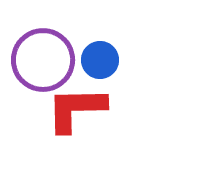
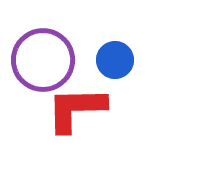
blue circle: moved 15 px right
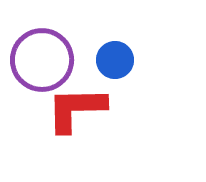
purple circle: moved 1 px left
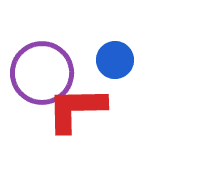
purple circle: moved 13 px down
